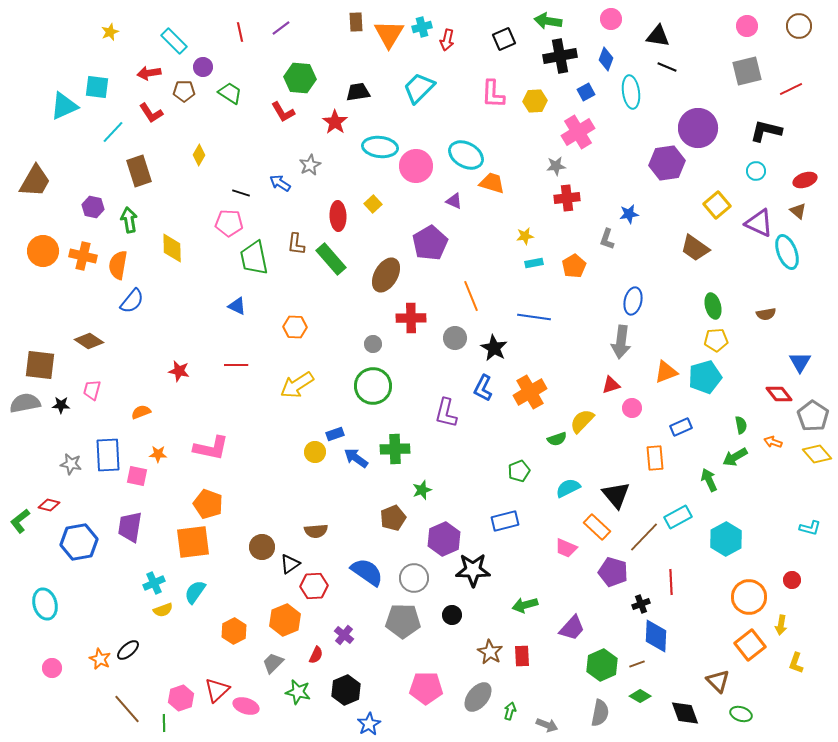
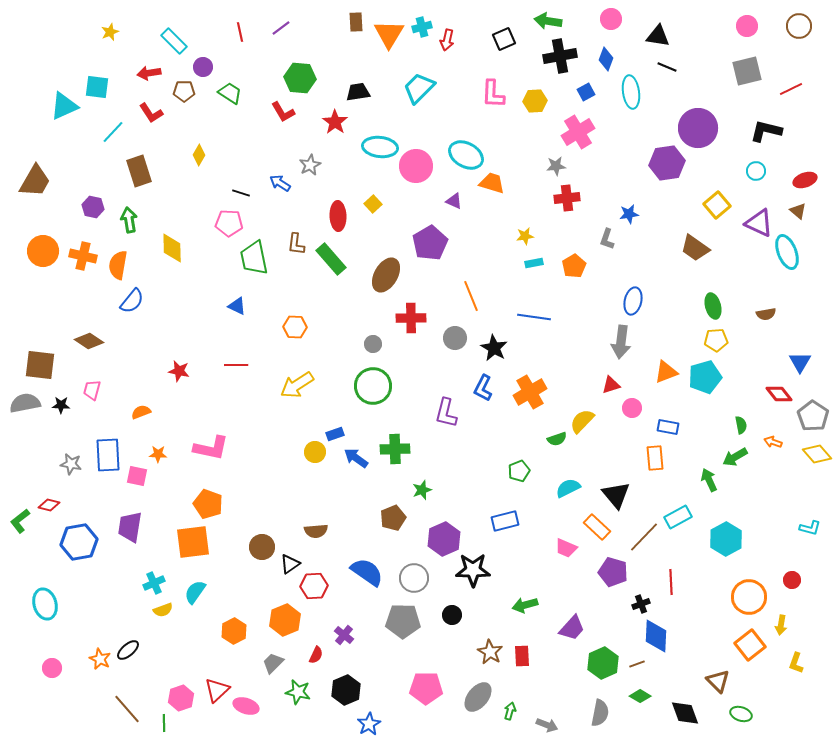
blue rectangle at (681, 427): moved 13 px left; rotated 35 degrees clockwise
green hexagon at (602, 665): moved 1 px right, 2 px up
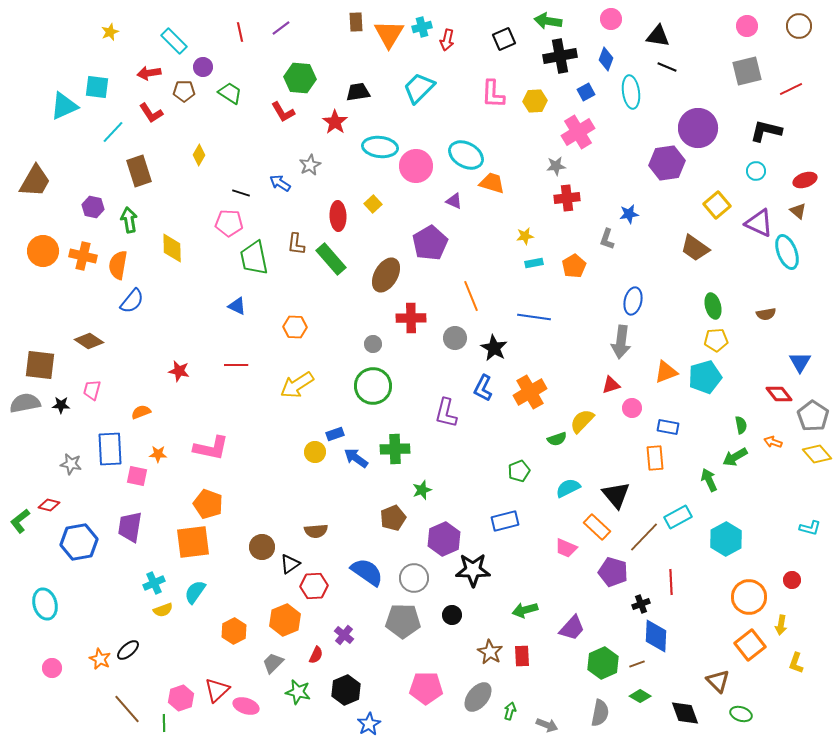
blue rectangle at (108, 455): moved 2 px right, 6 px up
green arrow at (525, 605): moved 5 px down
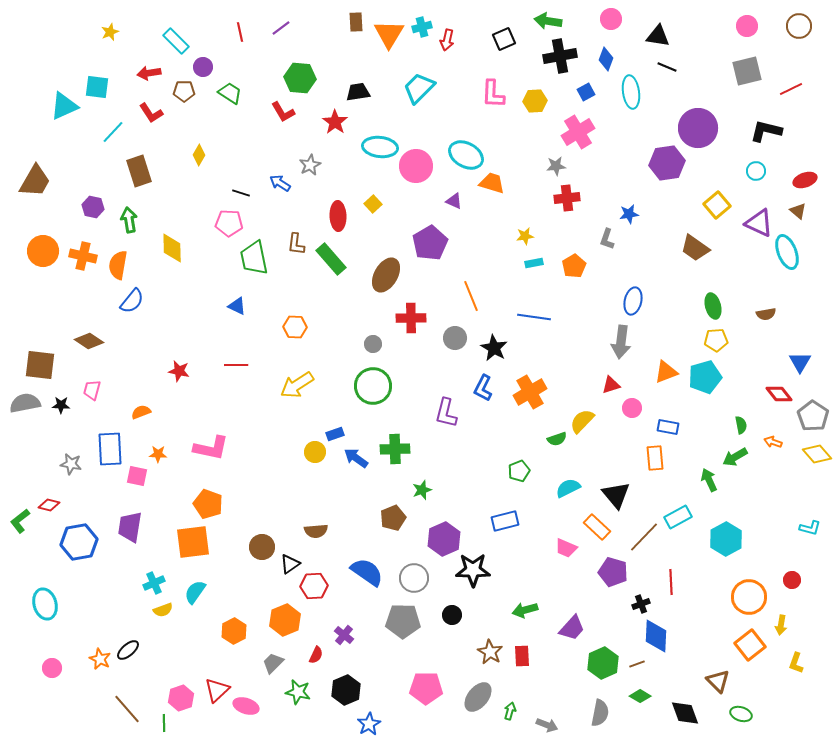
cyan rectangle at (174, 41): moved 2 px right
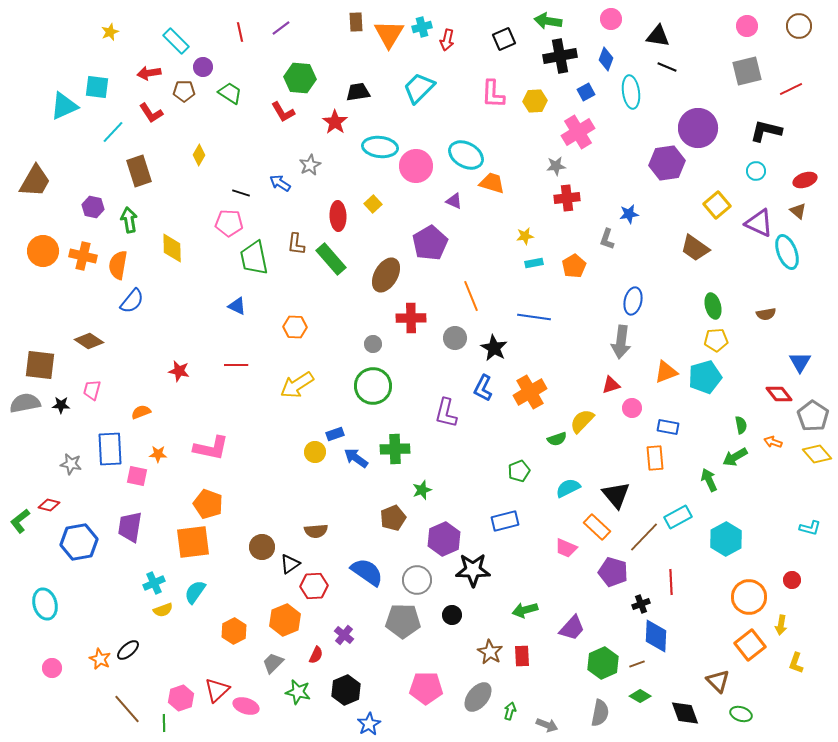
gray circle at (414, 578): moved 3 px right, 2 px down
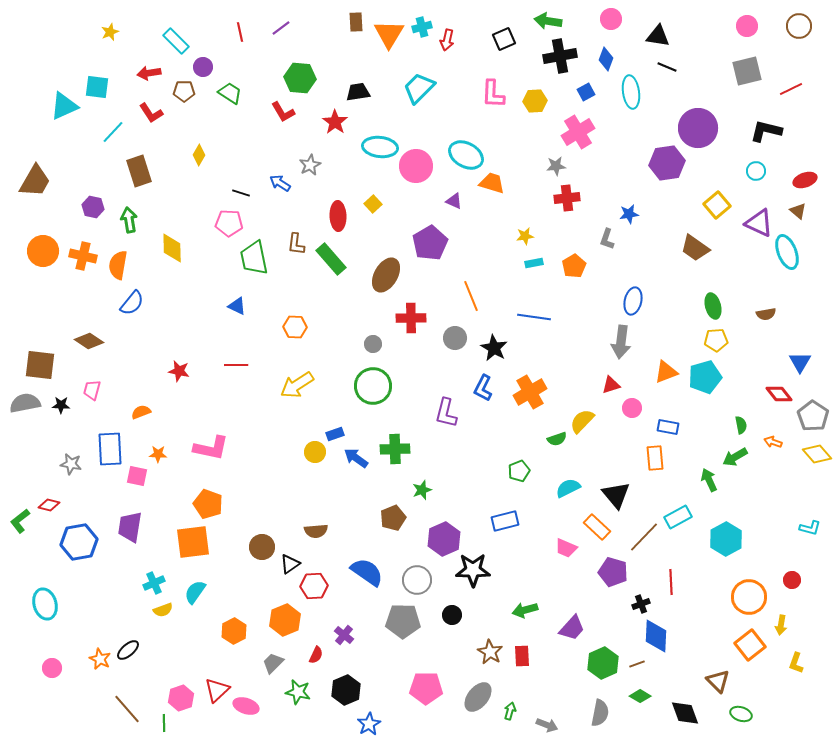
blue semicircle at (132, 301): moved 2 px down
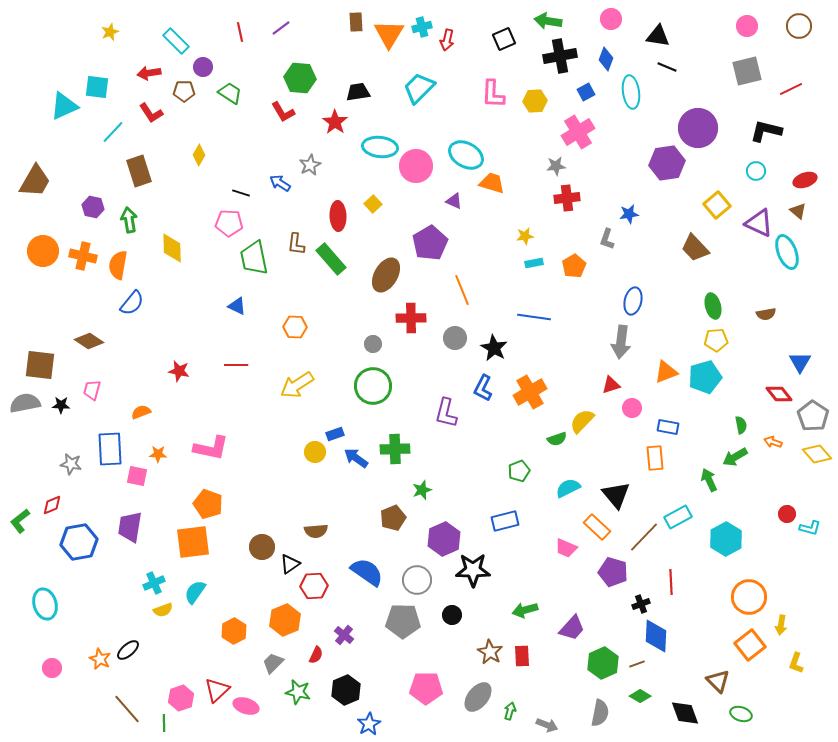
brown trapezoid at (695, 248): rotated 12 degrees clockwise
orange line at (471, 296): moved 9 px left, 6 px up
red diamond at (49, 505): moved 3 px right; rotated 35 degrees counterclockwise
red circle at (792, 580): moved 5 px left, 66 px up
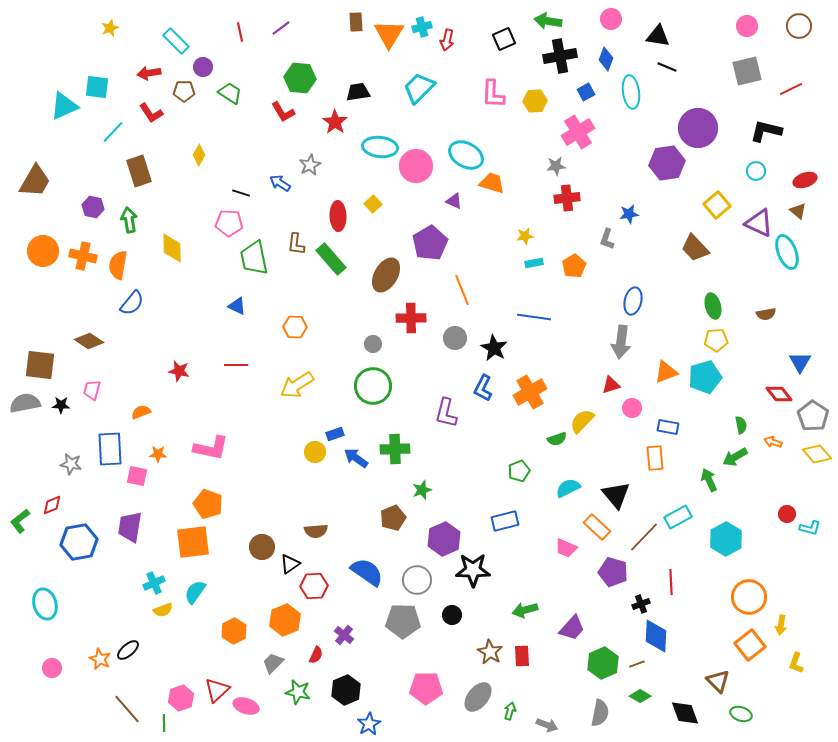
yellow star at (110, 32): moved 4 px up
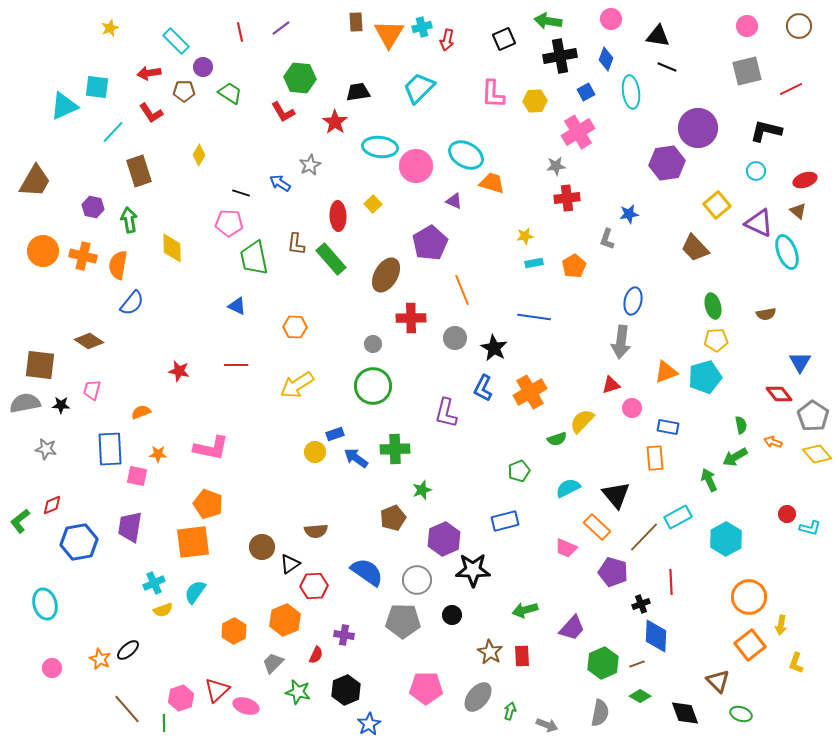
gray star at (71, 464): moved 25 px left, 15 px up
purple cross at (344, 635): rotated 30 degrees counterclockwise
